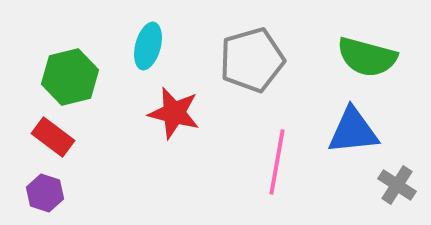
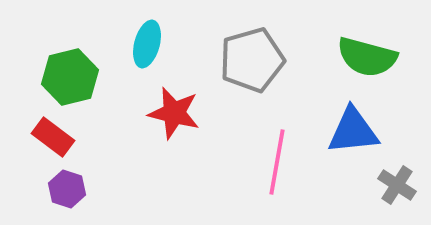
cyan ellipse: moved 1 px left, 2 px up
purple hexagon: moved 22 px right, 4 px up
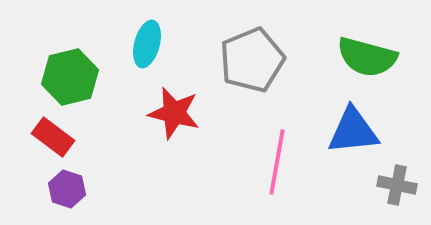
gray pentagon: rotated 6 degrees counterclockwise
gray cross: rotated 21 degrees counterclockwise
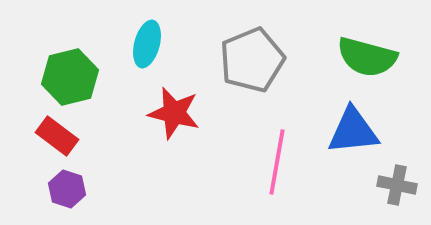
red rectangle: moved 4 px right, 1 px up
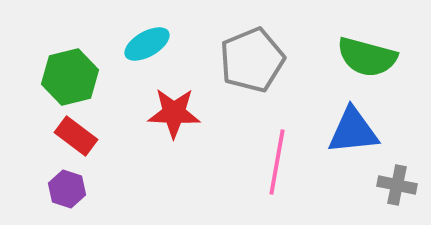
cyan ellipse: rotated 45 degrees clockwise
red star: rotated 12 degrees counterclockwise
red rectangle: moved 19 px right
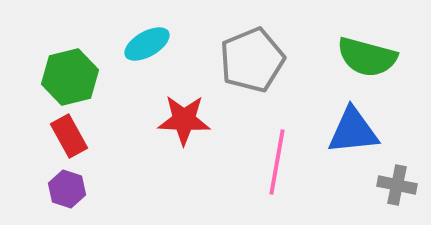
red star: moved 10 px right, 7 px down
red rectangle: moved 7 px left; rotated 24 degrees clockwise
